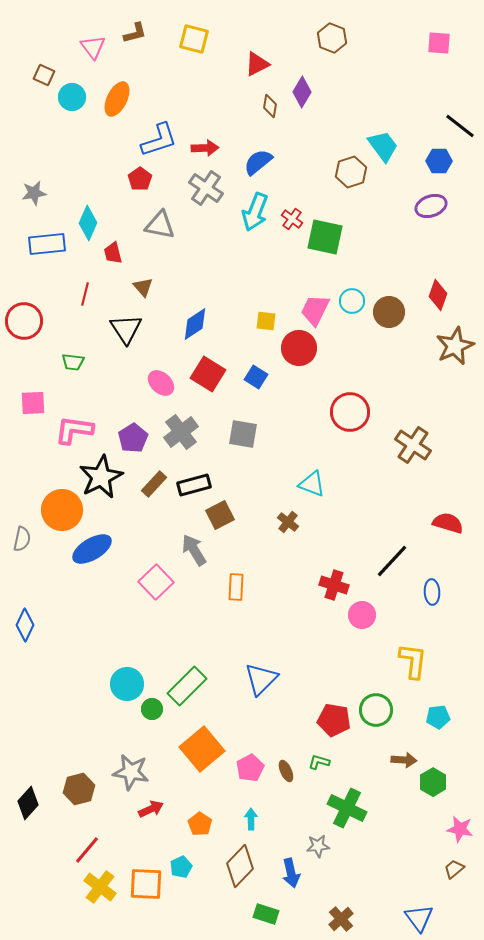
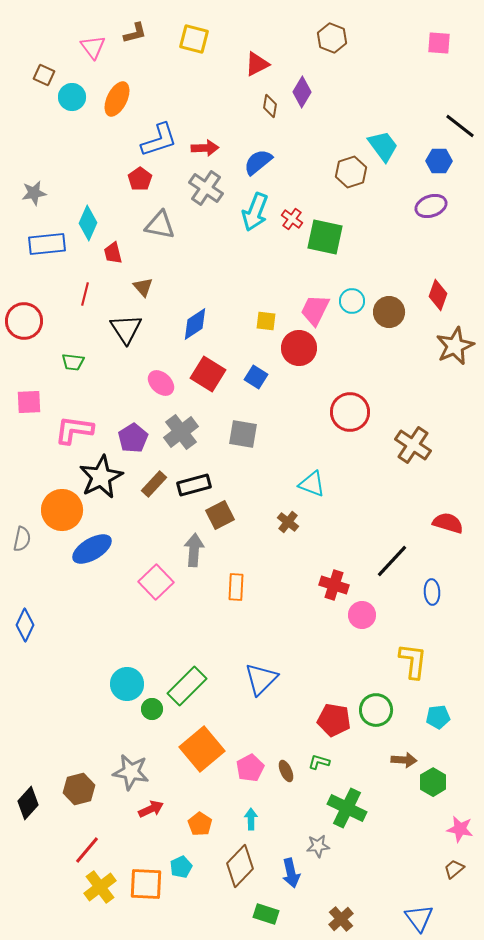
pink square at (33, 403): moved 4 px left, 1 px up
gray arrow at (194, 550): rotated 36 degrees clockwise
yellow cross at (100, 887): rotated 16 degrees clockwise
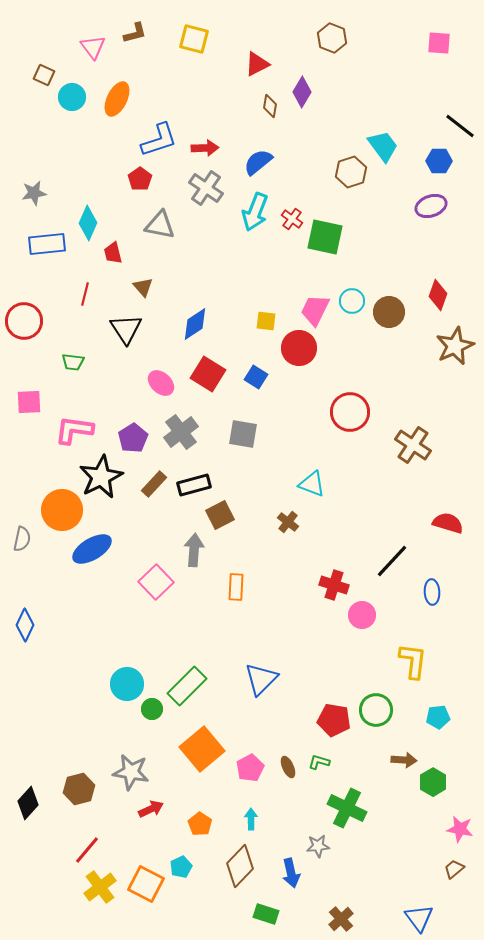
brown ellipse at (286, 771): moved 2 px right, 4 px up
orange square at (146, 884): rotated 24 degrees clockwise
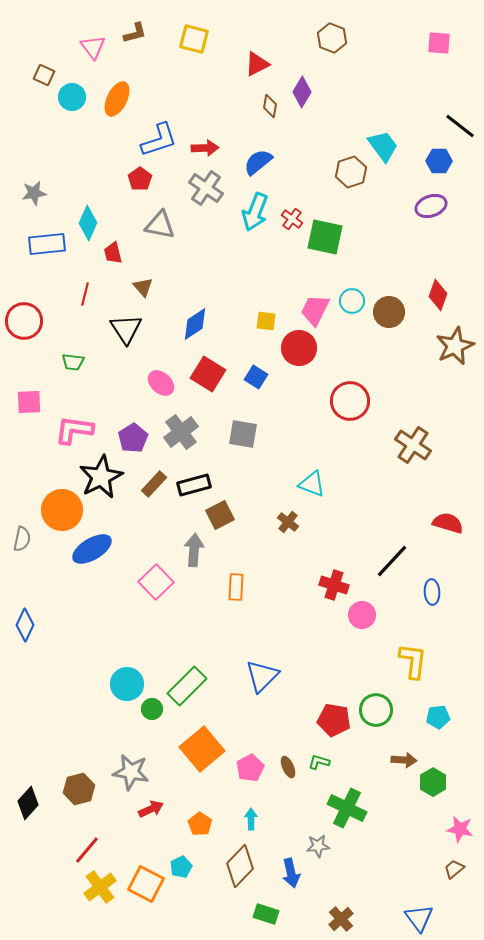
red circle at (350, 412): moved 11 px up
blue triangle at (261, 679): moved 1 px right, 3 px up
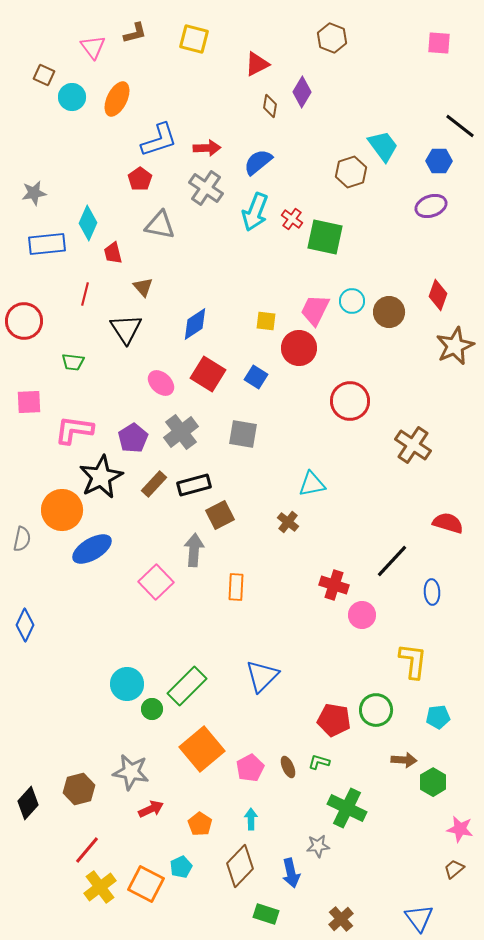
red arrow at (205, 148): moved 2 px right
cyan triangle at (312, 484): rotated 32 degrees counterclockwise
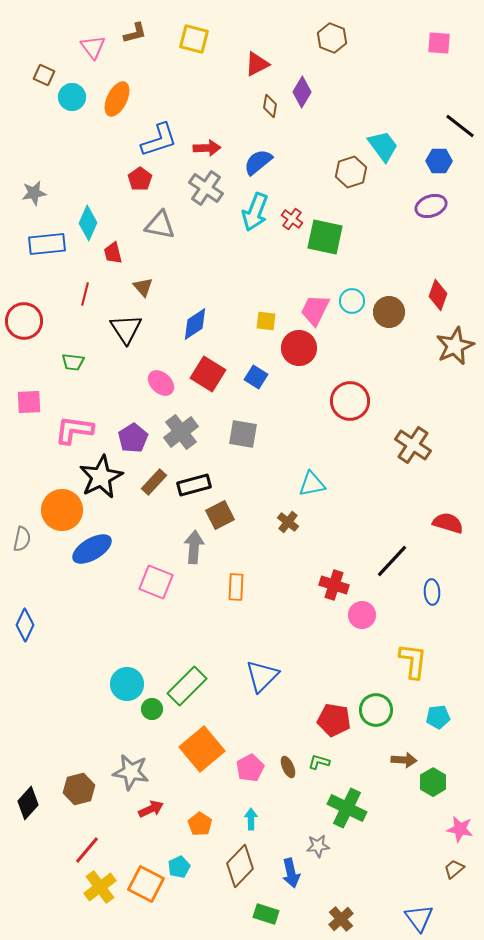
brown rectangle at (154, 484): moved 2 px up
gray arrow at (194, 550): moved 3 px up
pink square at (156, 582): rotated 24 degrees counterclockwise
cyan pentagon at (181, 867): moved 2 px left
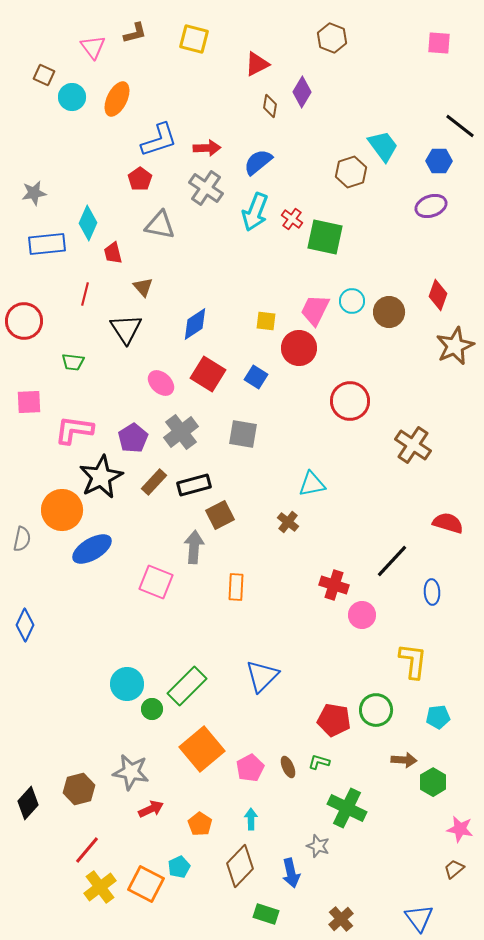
gray star at (318, 846): rotated 25 degrees clockwise
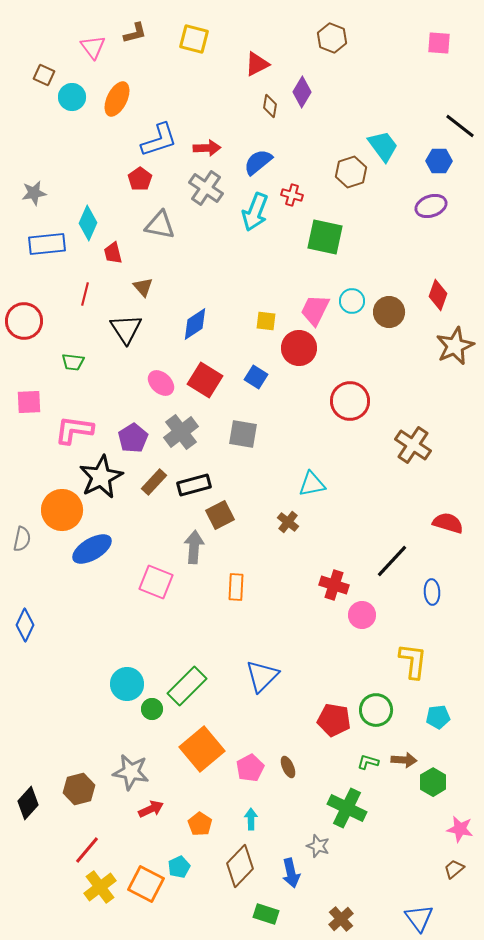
red cross at (292, 219): moved 24 px up; rotated 20 degrees counterclockwise
red square at (208, 374): moved 3 px left, 6 px down
green L-shape at (319, 762): moved 49 px right
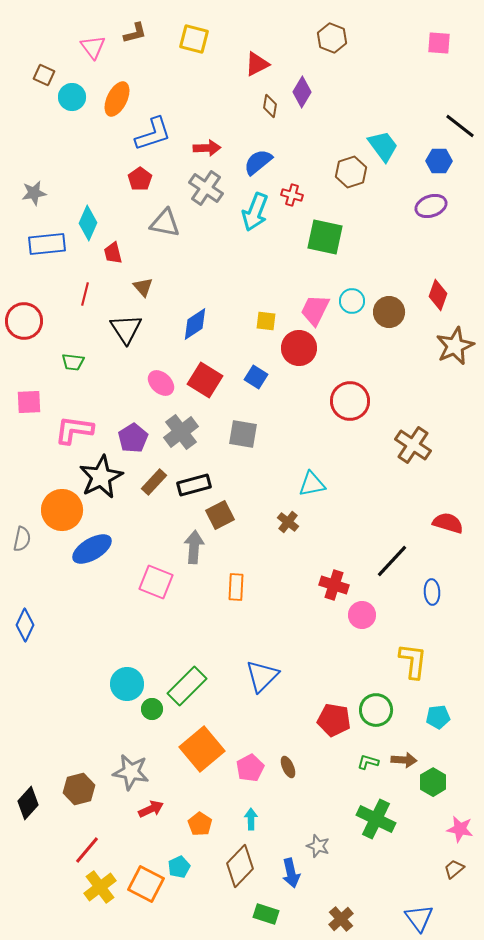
blue L-shape at (159, 140): moved 6 px left, 6 px up
gray triangle at (160, 225): moved 5 px right, 2 px up
green cross at (347, 808): moved 29 px right, 11 px down
